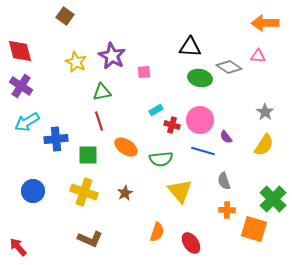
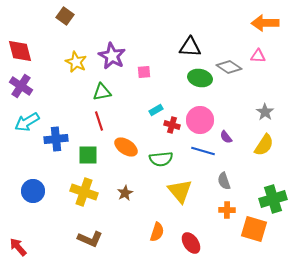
green cross: rotated 28 degrees clockwise
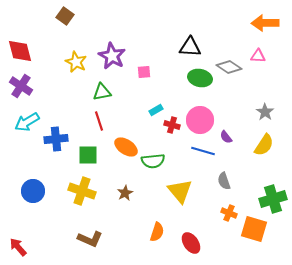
green semicircle: moved 8 px left, 2 px down
yellow cross: moved 2 px left, 1 px up
orange cross: moved 2 px right, 3 px down; rotated 21 degrees clockwise
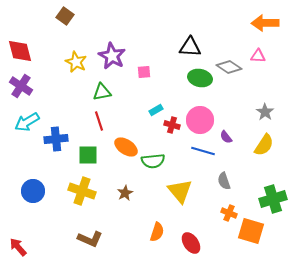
orange square: moved 3 px left, 2 px down
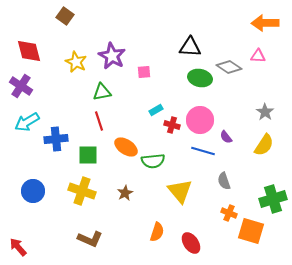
red diamond: moved 9 px right
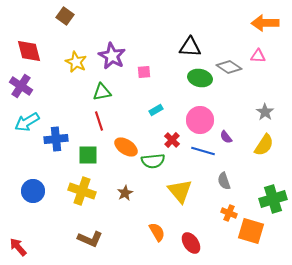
red cross: moved 15 px down; rotated 28 degrees clockwise
orange semicircle: rotated 48 degrees counterclockwise
